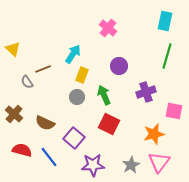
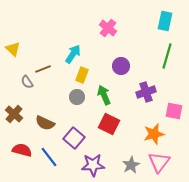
purple circle: moved 2 px right
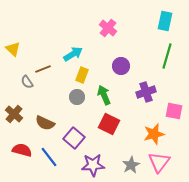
cyan arrow: rotated 24 degrees clockwise
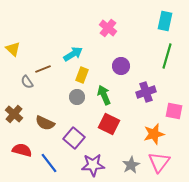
blue line: moved 6 px down
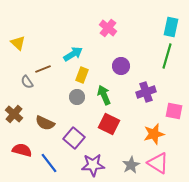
cyan rectangle: moved 6 px right, 6 px down
yellow triangle: moved 5 px right, 6 px up
pink triangle: moved 1 px left, 1 px down; rotated 35 degrees counterclockwise
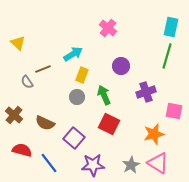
brown cross: moved 1 px down
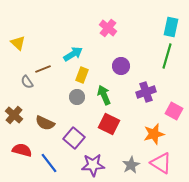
pink square: rotated 18 degrees clockwise
pink triangle: moved 3 px right
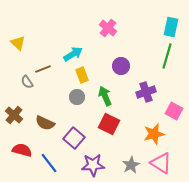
yellow rectangle: rotated 42 degrees counterclockwise
green arrow: moved 1 px right, 1 px down
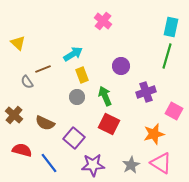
pink cross: moved 5 px left, 7 px up
